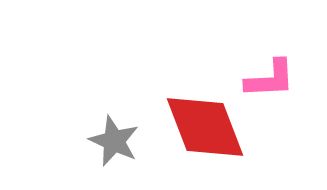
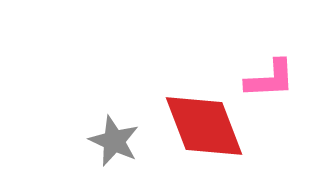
red diamond: moved 1 px left, 1 px up
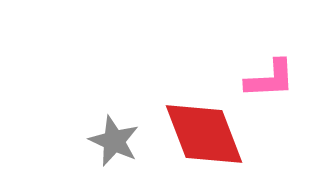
red diamond: moved 8 px down
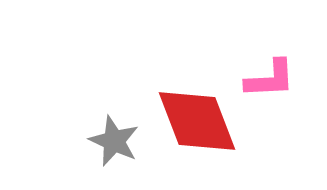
red diamond: moved 7 px left, 13 px up
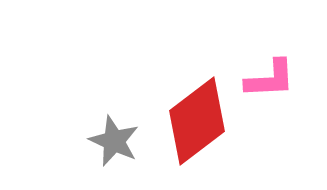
red diamond: rotated 74 degrees clockwise
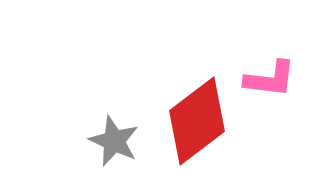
pink L-shape: rotated 10 degrees clockwise
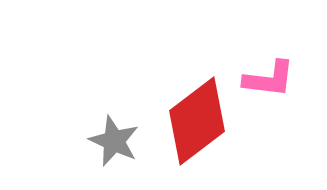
pink L-shape: moved 1 px left
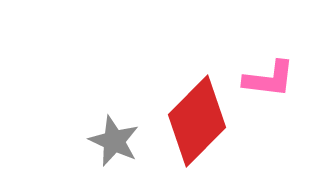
red diamond: rotated 8 degrees counterclockwise
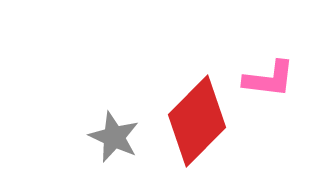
gray star: moved 4 px up
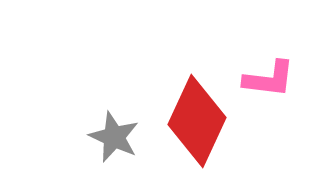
red diamond: rotated 20 degrees counterclockwise
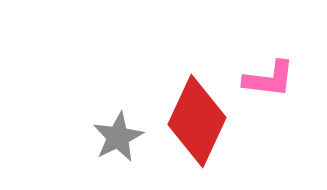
gray star: moved 4 px right; rotated 21 degrees clockwise
